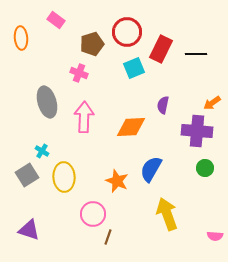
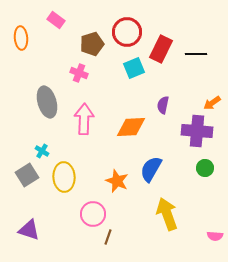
pink arrow: moved 2 px down
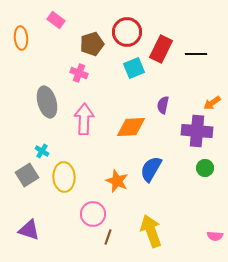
yellow arrow: moved 16 px left, 17 px down
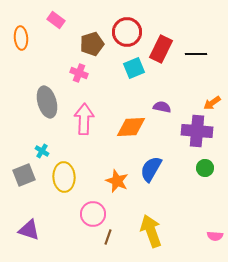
purple semicircle: moved 1 px left, 2 px down; rotated 90 degrees clockwise
gray square: moved 3 px left; rotated 10 degrees clockwise
